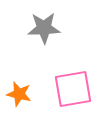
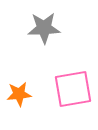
orange star: rotated 20 degrees counterclockwise
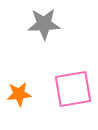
gray star: moved 4 px up
